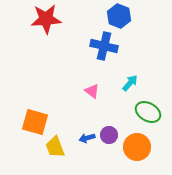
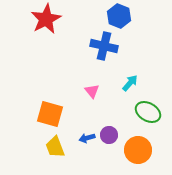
red star: rotated 24 degrees counterclockwise
pink triangle: rotated 14 degrees clockwise
orange square: moved 15 px right, 8 px up
orange circle: moved 1 px right, 3 px down
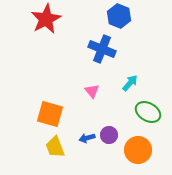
blue cross: moved 2 px left, 3 px down; rotated 8 degrees clockwise
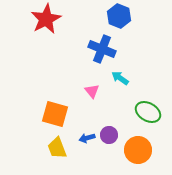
cyan arrow: moved 10 px left, 5 px up; rotated 96 degrees counterclockwise
orange square: moved 5 px right
yellow trapezoid: moved 2 px right, 1 px down
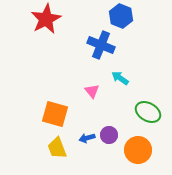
blue hexagon: moved 2 px right
blue cross: moved 1 px left, 4 px up
